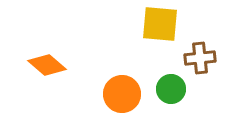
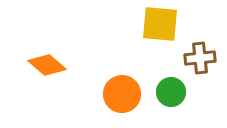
green circle: moved 3 px down
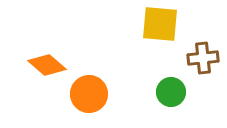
brown cross: moved 3 px right
orange circle: moved 33 px left
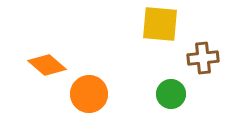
green circle: moved 2 px down
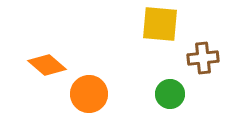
green circle: moved 1 px left
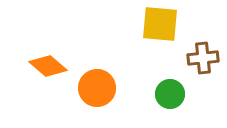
orange diamond: moved 1 px right, 1 px down
orange circle: moved 8 px right, 6 px up
